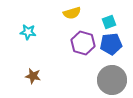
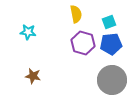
yellow semicircle: moved 4 px right, 1 px down; rotated 84 degrees counterclockwise
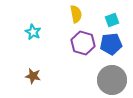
cyan square: moved 3 px right, 2 px up
cyan star: moved 5 px right; rotated 21 degrees clockwise
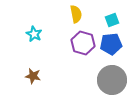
cyan star: moved 1 px right, 2 px down
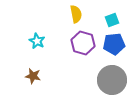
cyan star: moved 3 px right, 7 px down
blue pentagon: moved 3 px right
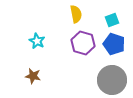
blue pentagon: rotated 25 degrees clockwise
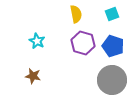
cyan square: moved 6 px up
blue pentagon: moved 1 px left, 2 px down
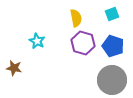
yellow semicircle: moved 4 px down
brown star: moved 19 px left, 8 px up
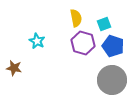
cyan square: moved 8 px left, 10 px down
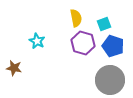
gray circle: moved 2 px left
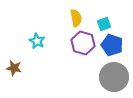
blue pentagon: moved 1 px left, 1 px up
gray circle: moved 4 px right, 3 px up
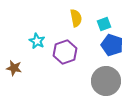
purple hexagon: moved 18 px left, 9 px down; rotated 25 degrees clockwise
gray circle: moved 8 px left, 4 px down
